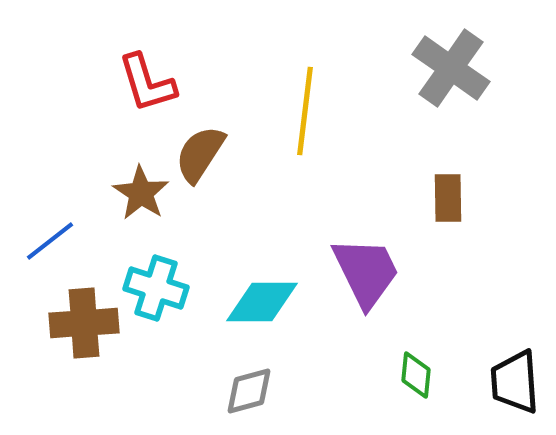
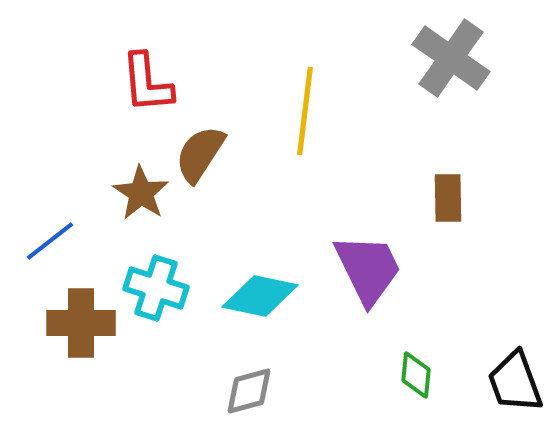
gray cross: moved 10 px up
red L-shape: rotated 12 degrees clockwise
purple trapezoid: moved 2 px right, 3 px up
cyan diamond: moved 2 px left, 6 px up; rotated 12 degrees clockwise
brown cross: moved 3 px left; rotated 4 degrees clockwise
black trapezoid: rotated 16 degrees counterclockwise
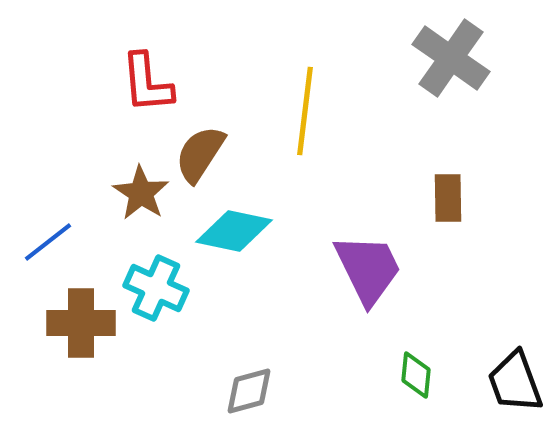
blue line: moved 2 px left, 1 px down
cyan cross: rotated 6 degrees clockwise
cyan diamond: moved 26 px left, 65 px up
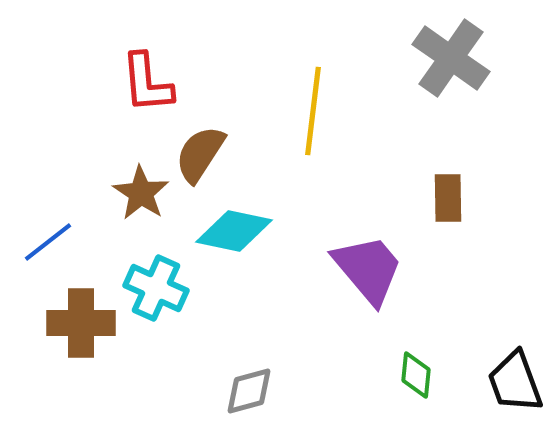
yellow line: moved 8 px right
purple trapezoid: rotated 14 degrees counterclockwise
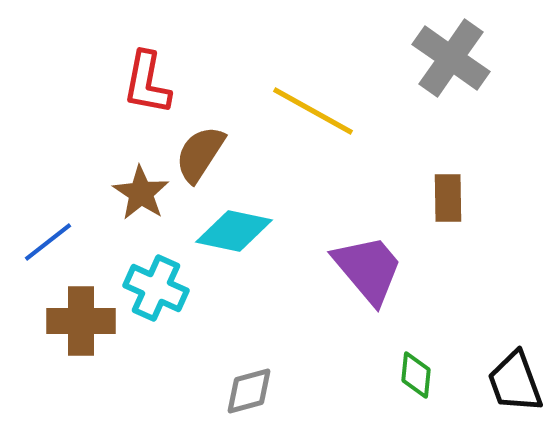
red L-shape: rotated 16 degrees clockwise
yellow line: rotated 68 degrees counterclockwise
brown cross: moved 2 px up
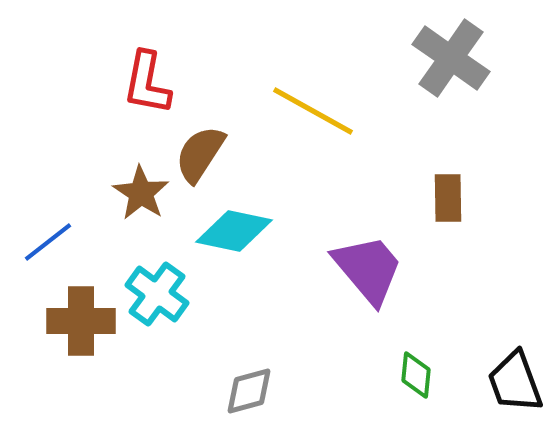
cyan cross: moved 1 px right, 6 px down; rotated 12 degrees clockwise
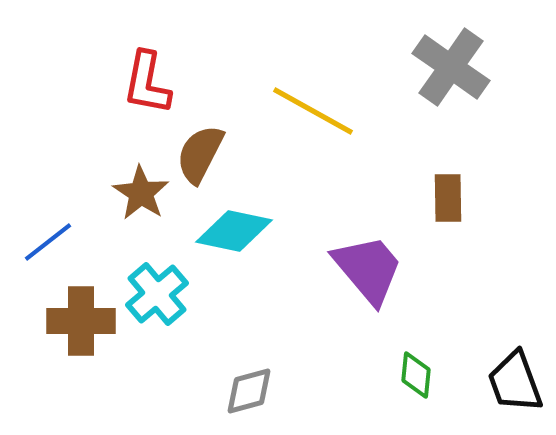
gray cross: moved 9 px down
brown semicircle: rotated 6 degrees counterclockwise
cyan cross: rotated 14 degrees clockwise
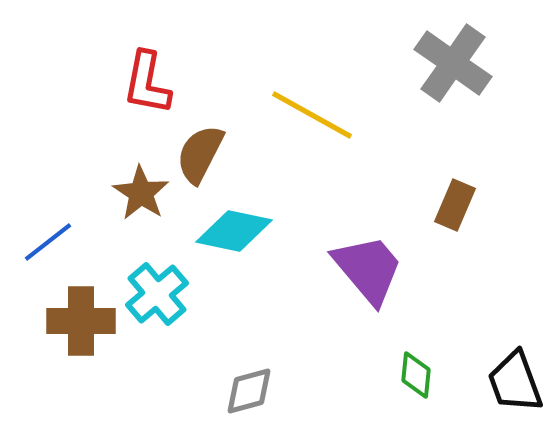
gray cross: moved 2 px right, 4 px up
yellow line: moved 1 px left, 4 px down
brown rectangle: moved 7 px right, 7 px down; rotated 24 degrees clockwise
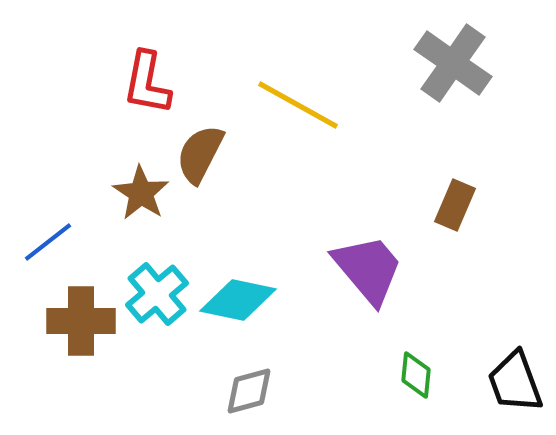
yellow line: moved 14 px left, 10 px up
cyan diamond: moved 4 px right, 69 px down
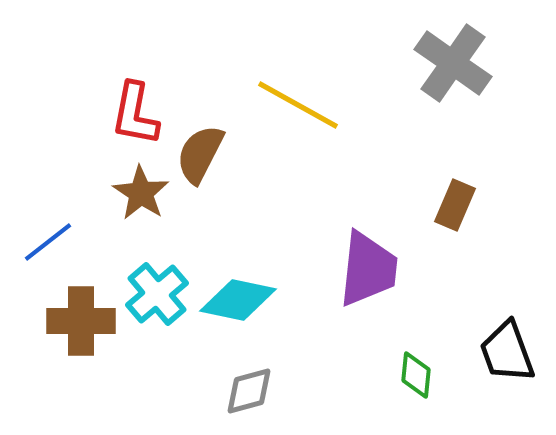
red L-shape: moved 12 px left, 31 px down
purple trapezoid: rotated 46 degrees clockwise
black trapezoid: moved 8 px left, 30 px up
